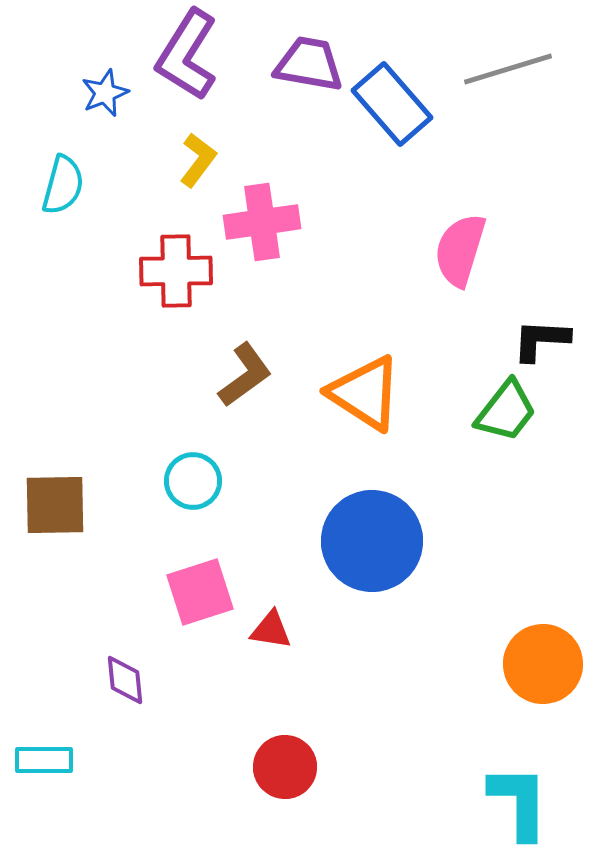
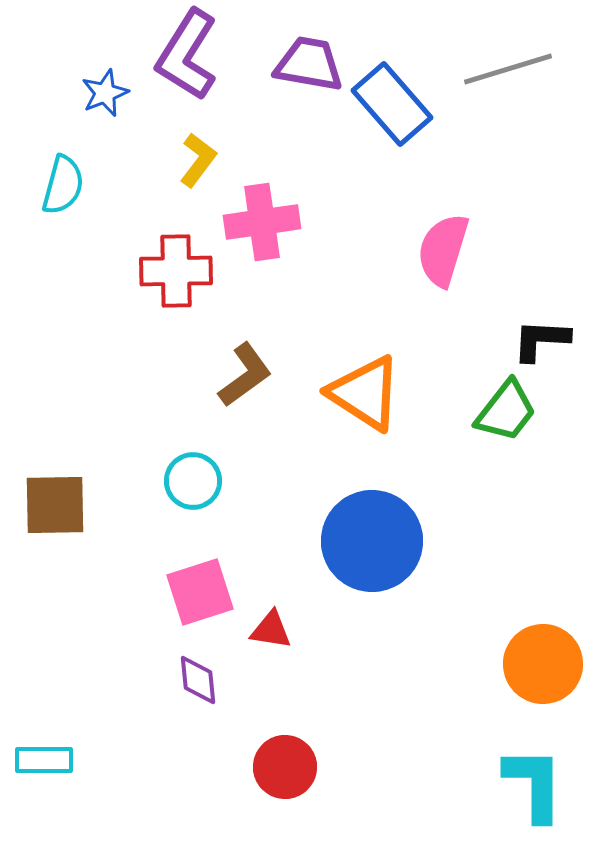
pink semicircle: moved 17 px left
purple diamond: moved 73 px right
cyan L-shape: moved 15 px right, 18 px up
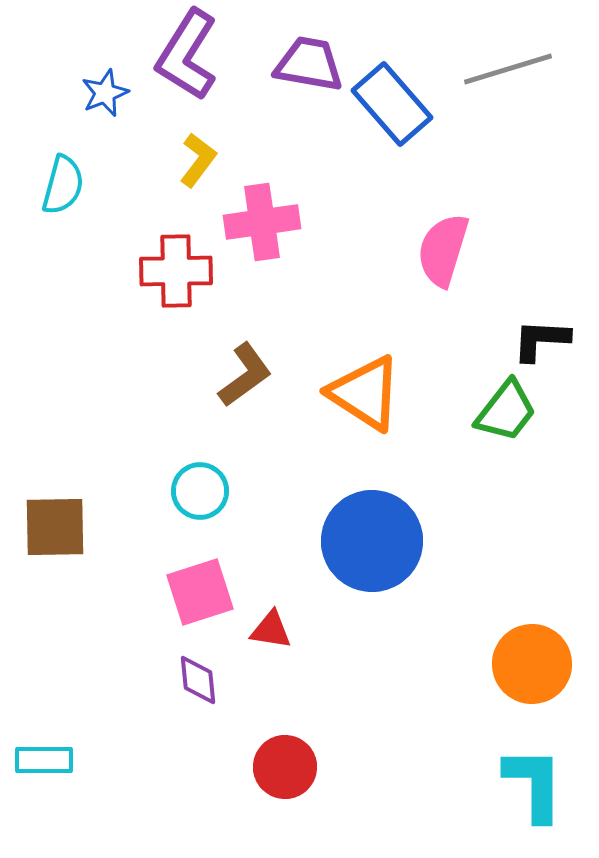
cyan circle: moved 7 px right, 10 px down
brown square: moved 22 px down
orange circle: moved 11 px left
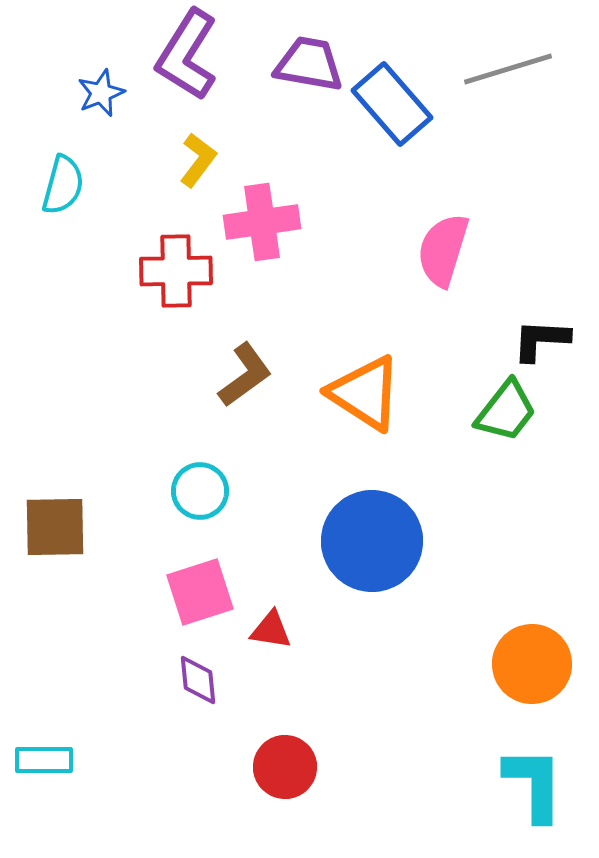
blue star: moved 4 px left
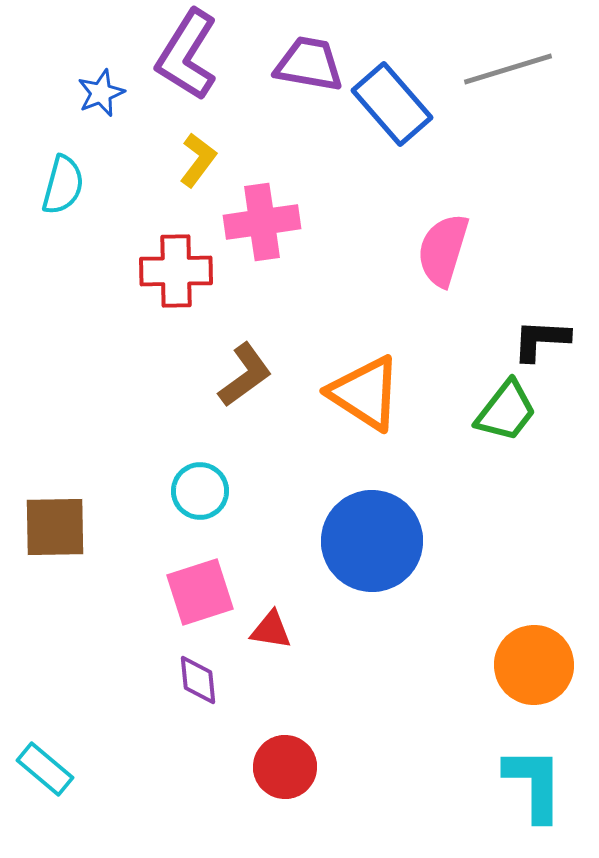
orange circle: moved 2 px right, 1 px down
cyan rectangle: moved 1 px right, 9 px down; rotated 40 degrees clockwise
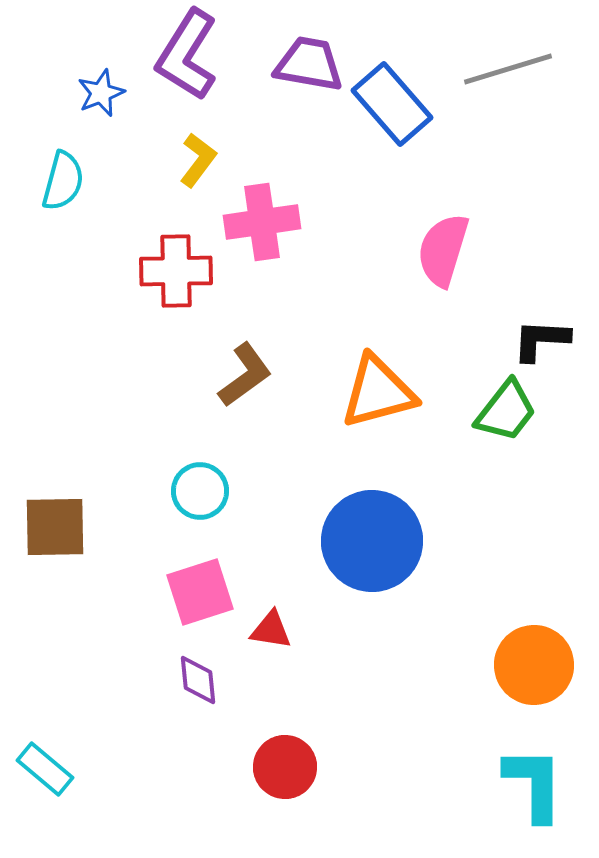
cyan semicircle: moved 4 px up
orange triangle: moved 13 px right, 1 px up; rotated 48 degrees counterclockwise
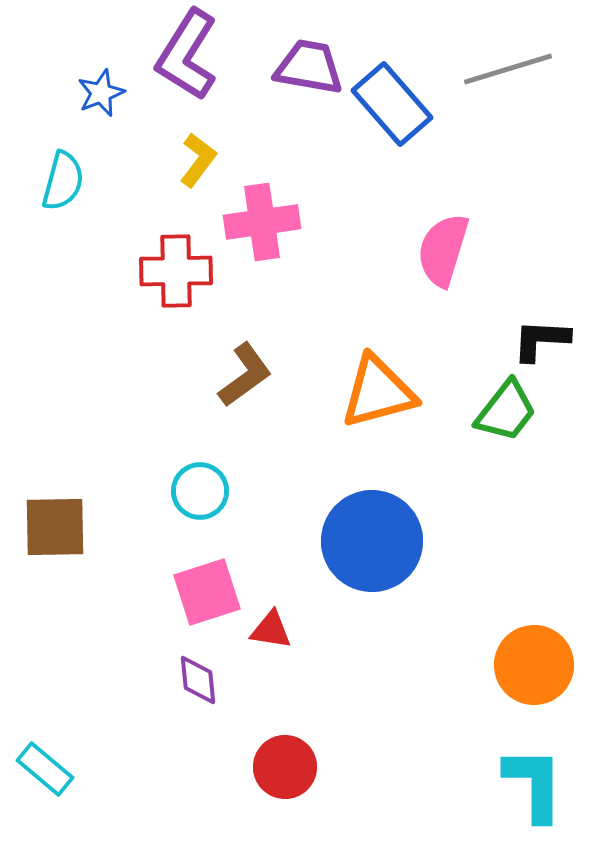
purple trapezoid: moved 3 px down
pink square: moved 7 px right
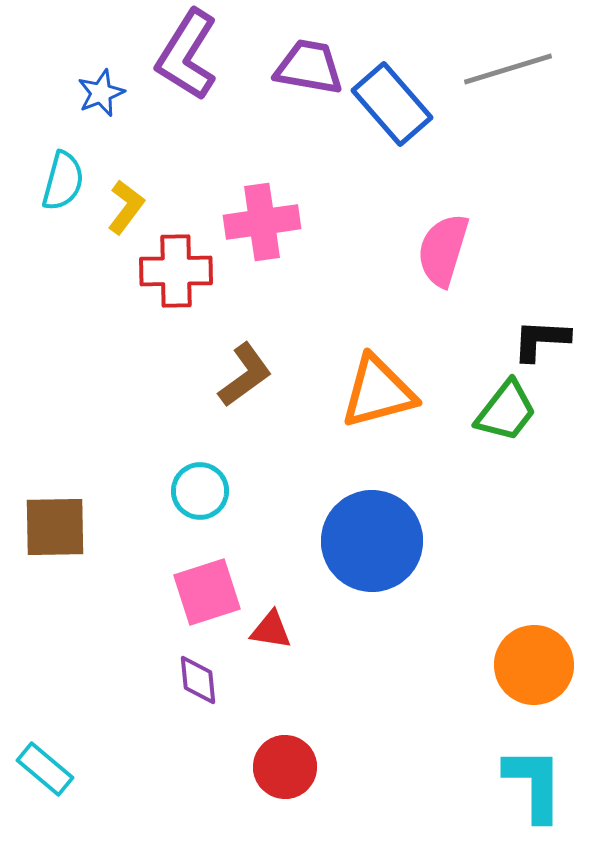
yellow L-shape: moved 72 px left, 47 px down
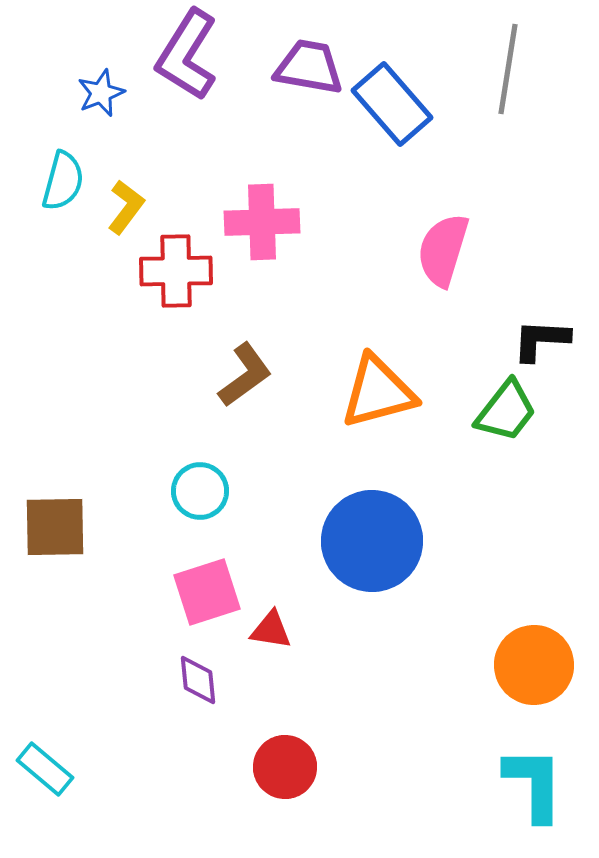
gray line: rotated 64 degrees counterclockwise
pink cross: rotated 6 degrees clockwise
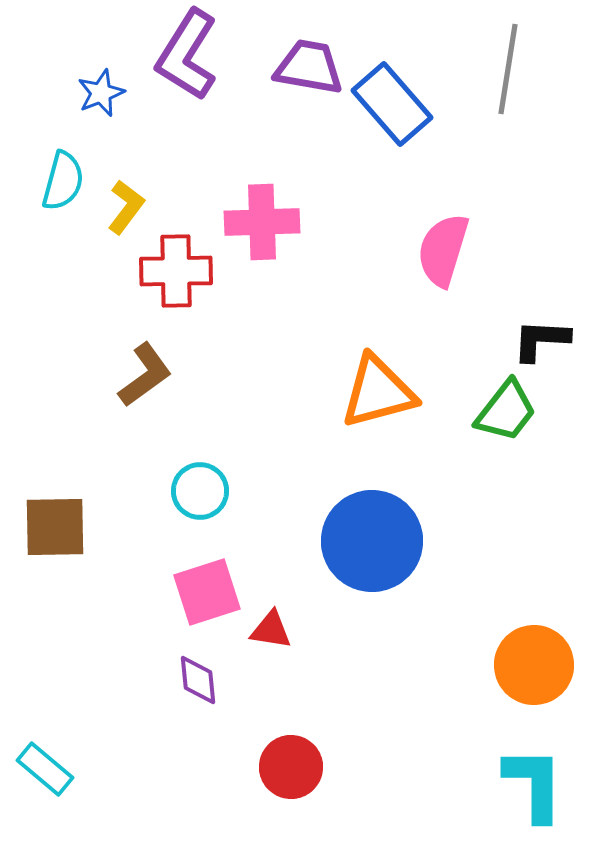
brown L-shape: moved 100 px left
red circle: moved 6 px right
